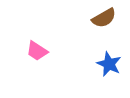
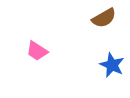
blue star: moved 3 px right, 1 px down
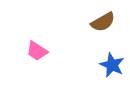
brown semicircle: moved 1 px left, 4 px down
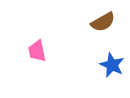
pink trapezoid: rotated 45 degrees clockwise
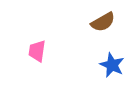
pink trapezoid: rotated 20 degrees clockwise
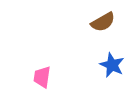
pink trapezoid: moved 5 px right, 26 px down
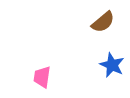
brown semicircle: rotated 10 degrees counterclockwise
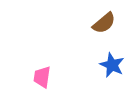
brown semicircle: moved 1 px right, 1 px down
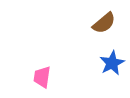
blue star: moved 2 px up; rotated 20 degrees clockwise
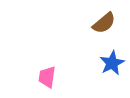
pink trapezoid: moved 5 px right
